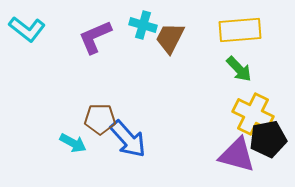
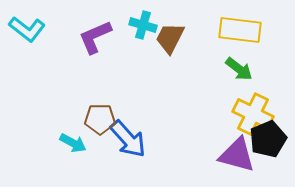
yellow rectangle: rotated 12 degrees clockwise
green arrow: rotated 8 degrees counterclockwise
black pentagon: rotated 12 degrees counterclockwise
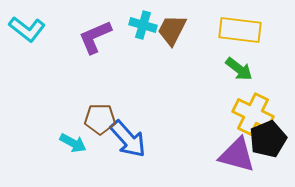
brown trapezoid: moved 2 px right, 8 px up
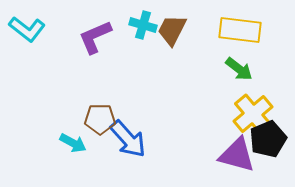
yellow cross: rotated 24 degrees clockwise
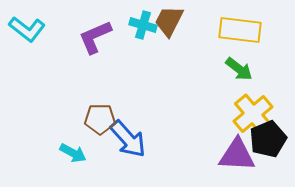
brown trapezoid: moved 3 px left, 9 px up
cyan arrow: moved 10 px down
purple triangle: rotated 12 degrees counterclockwise
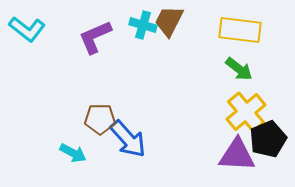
yellow cross: moved 7 px left, 2 px up
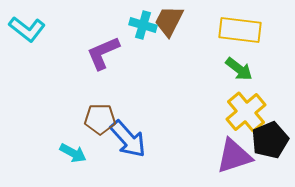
purple L-shape: moved 8 px right, 16 px down
black pentagon: moved 2 px right, 1 px down
purple triangle: moved 3 px left, 1 px down; rotated 21 degrees counterclockwise
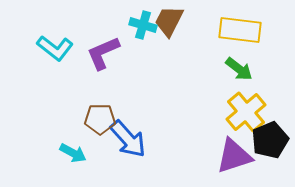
cyan L-shape: moved 28 px right, 19 px down
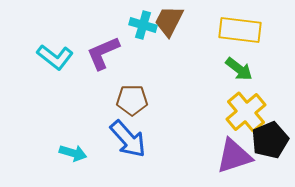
cyan L-shape: moved 9 px down
brown pentagon: moved 32 px right, 19 px up
cyan arrow: rotated 12 degrees counterclockwise
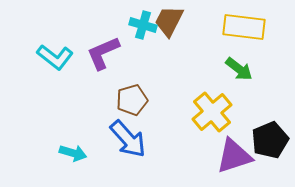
yellow rectangle: moved 4 px right, 3 px up
brown pentagon: rotated 16 degrees counterclockwise
yellow cross: moved 34 px left
